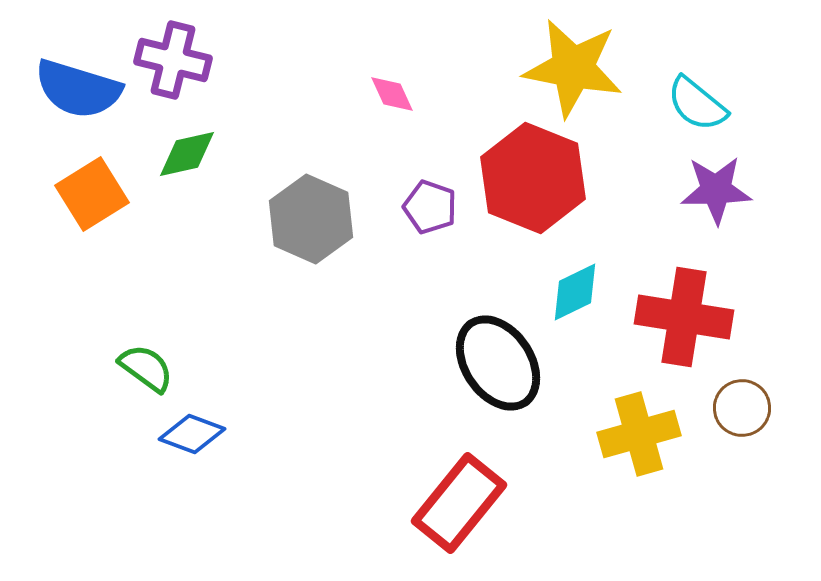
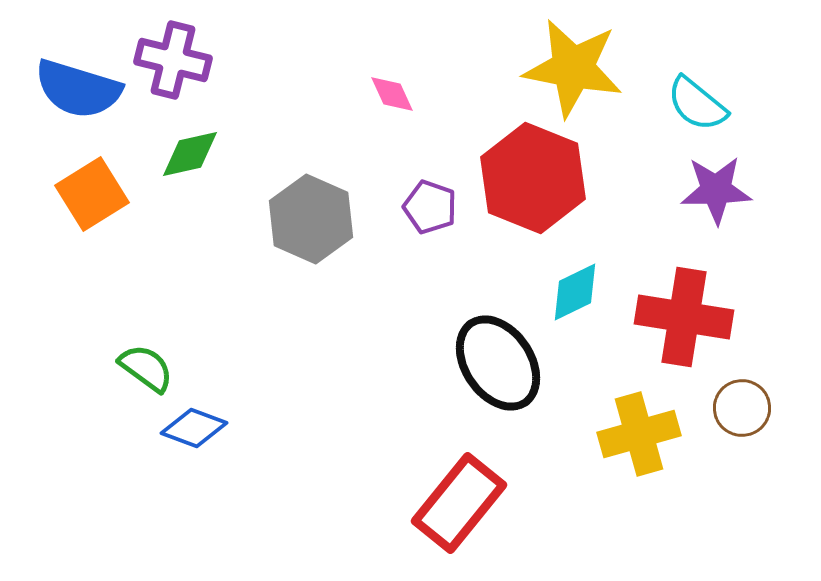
green diamond: moved 3 px right
blue diamond: moved 2 px right, 6 px up
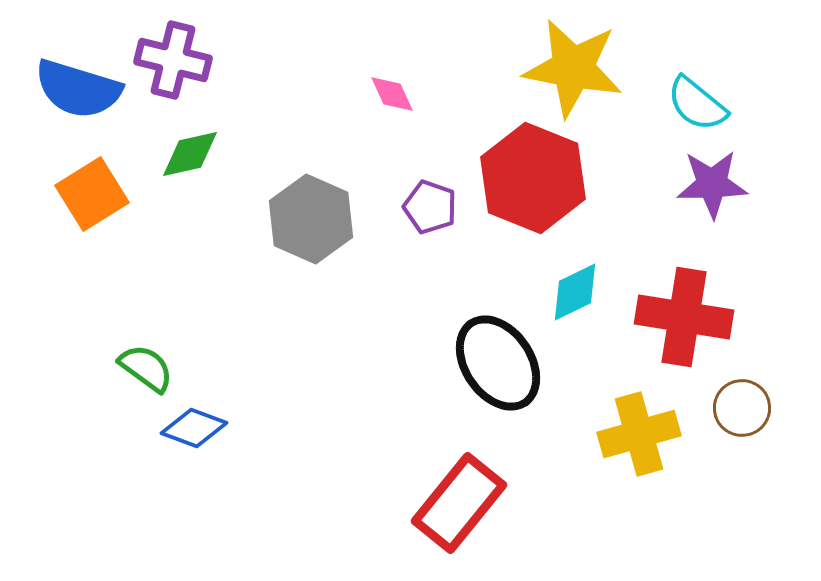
purple star: moved 4 px left, 6 px up
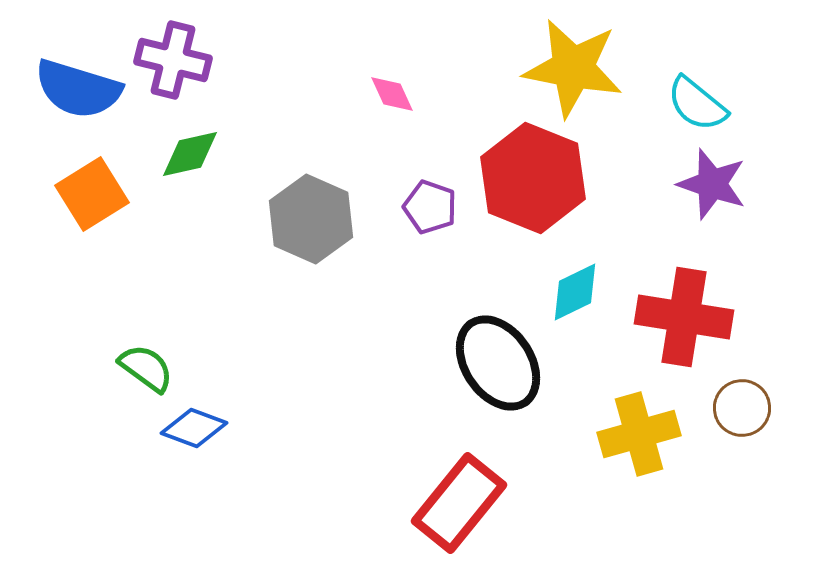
purple star: rotated 20 degrees clockwise
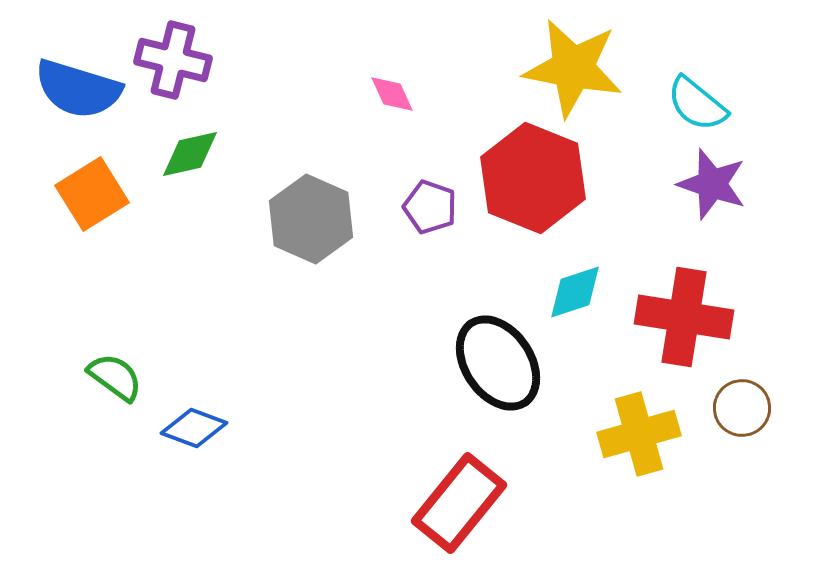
cyan diamond: rotated 8 degrees clockwise
green semicircle: moved 31 px left, 9 px down
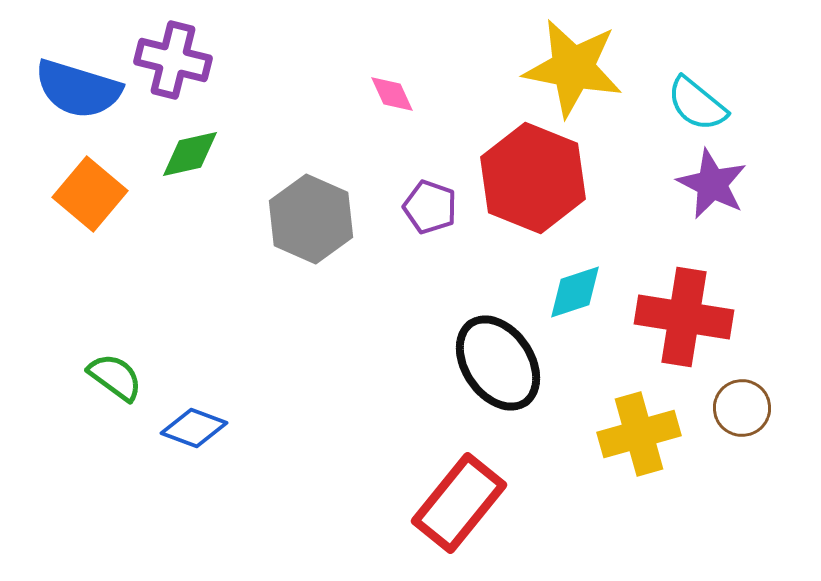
purple star: rotated 8 degrees clockwise
orange square: moved 2 px left; rotated 18 degrees counterclockwise
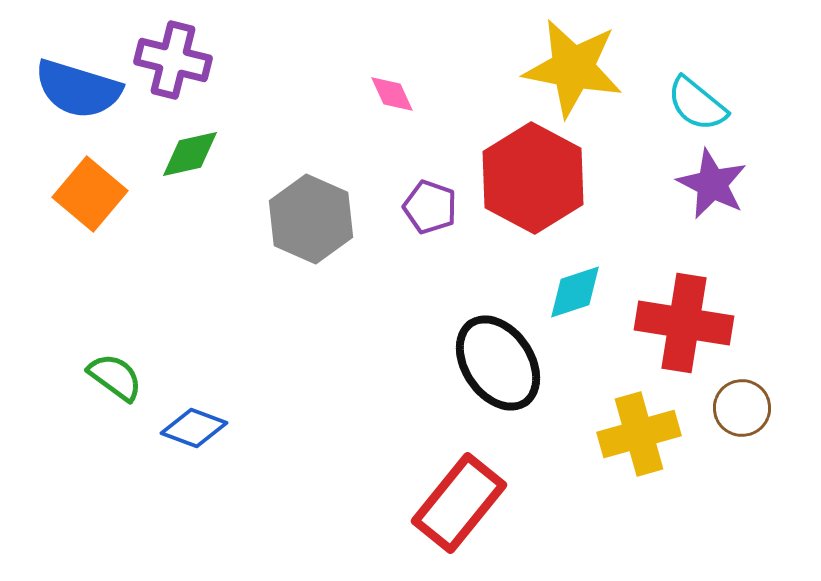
red hexagon: rotated 6 degrees clockwise
red cross: moved 6 px down
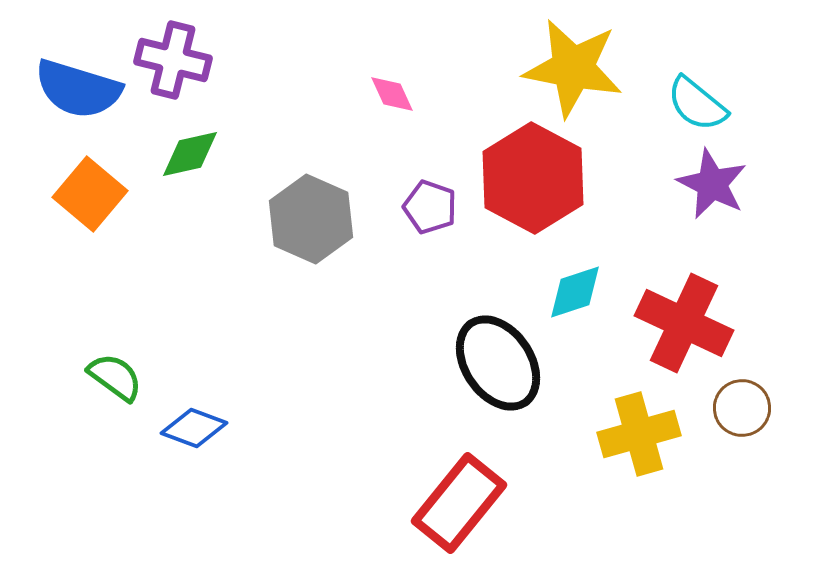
red cross: rotated 16 degrees clockwise
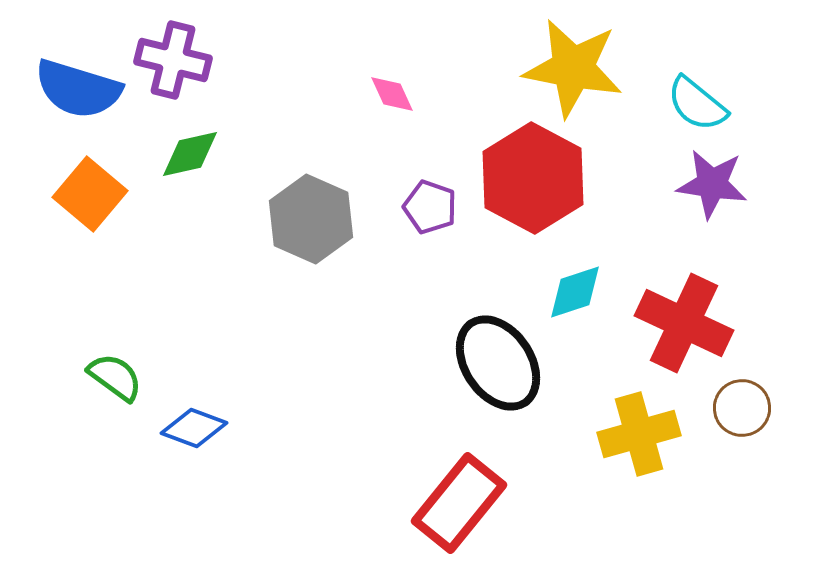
purple star: rotated 18 degrees counterclockwise
